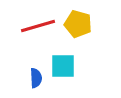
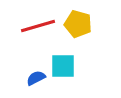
blue semicircle: rotated 114 degrees counterclockwise
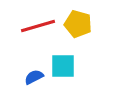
blue semicircle: moved 2 px left, 1 px up
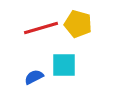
red line: moved 3 px right, 2 px down
cyan square: moved 1 px right, 1 px up
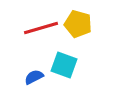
cyan square: rotated 20 degrees clockwise
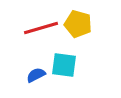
cyan square: rotated 12 degrees counterclockwise
blue semicircle: moved 2 px right, 2 px up
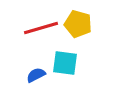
cyan square: moved 1 px right, 2 px up
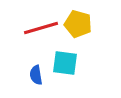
blue semicircle: rotated 72 degrees counterclockwise
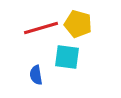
cyan square: moved 2 px right, 6 px up
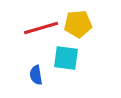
yellow pentagon: rotated 20 degrees counterclockwise
cyan square: moved 1 px left, 1 px down
